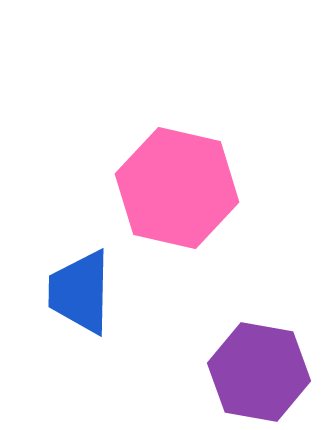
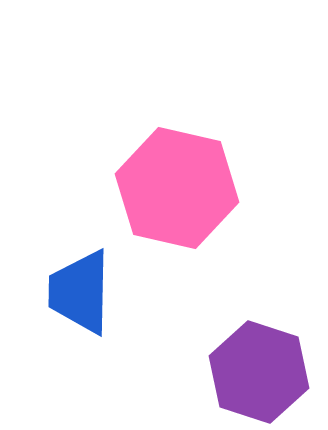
purple hexagon: rotated 8 degrees clockwise
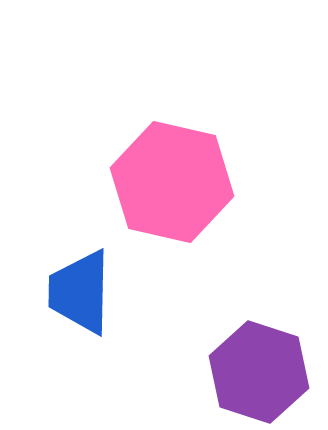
pink hexagon: moved 5 px left, 6 px up
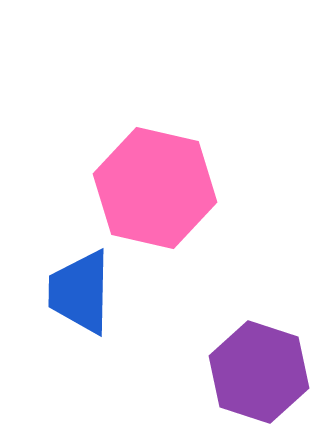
pink hexagon: moved 17 px left, 6 px down
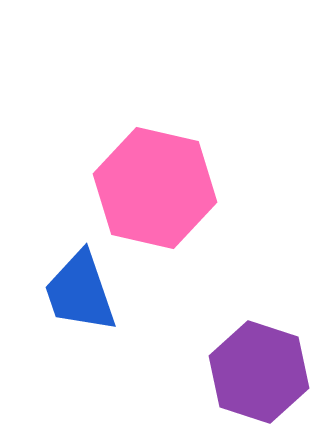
blue trapezoid: rotated 20 degrees counterclockwise
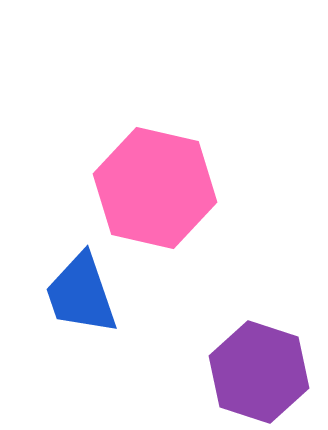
blue trapezoid: moved 1 px right, 2 px down
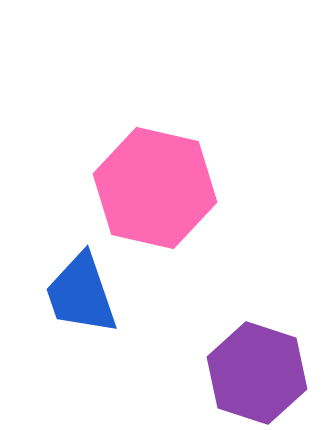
purple hexagon: moved 2 px left, 1 px down
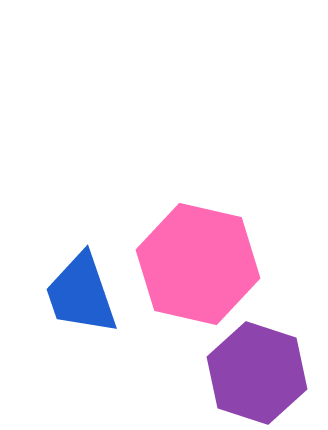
pink hexagon: moved 43 px right, 76 px down
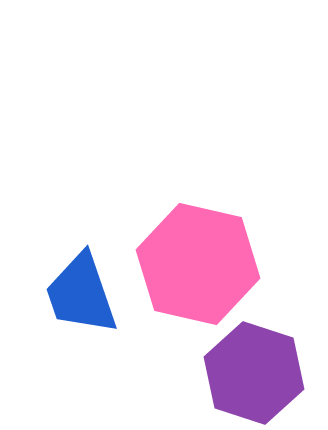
purple hexagon: moved 3 px left
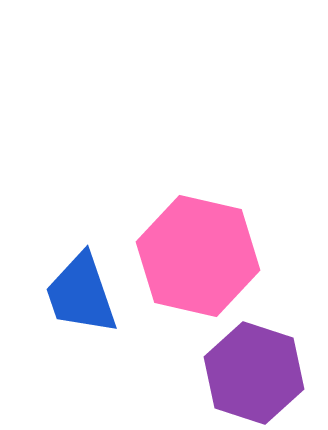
pink hexagon: moved 8 px up
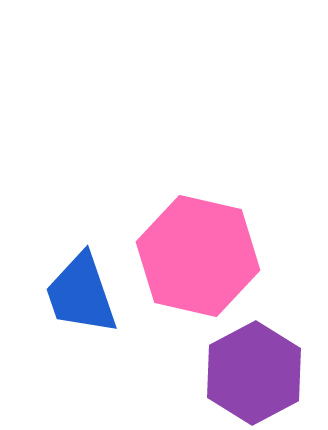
purple hexagon: rotated 14 degrees clockwise
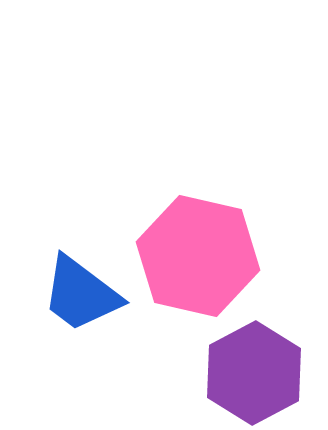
blue trapezoid: rotated 34 degrees counterclockwise
